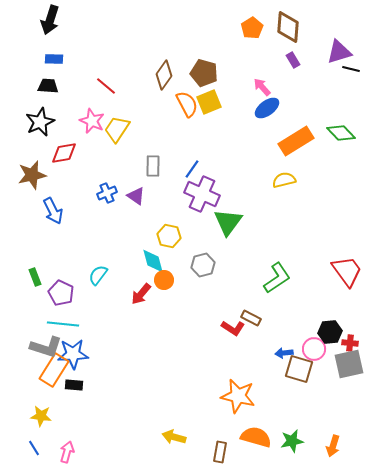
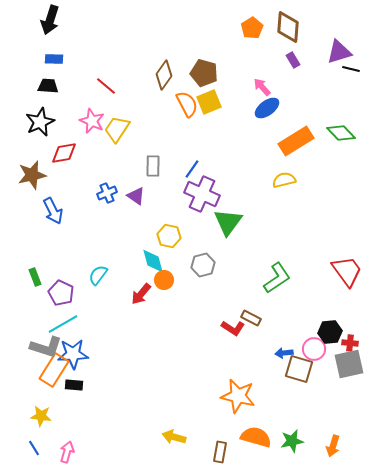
cyan line at (63, 324): rotated 36 degrees counterclockwise
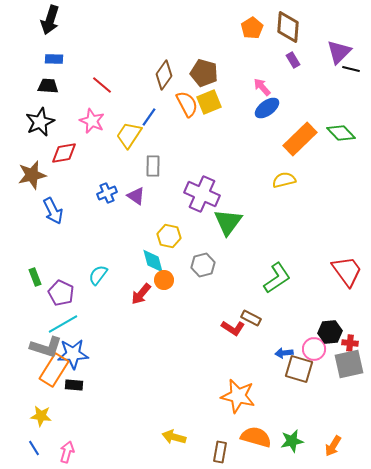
purple triangle at (339, 52): rotated 28 degrees counterclockwise
red line at (106, 86): moved 4 px left, 1 px up
yellow trapezoid at (117, 129): moved 12 px right, 6 px down
orange rectangle at (296, 141): moved 4 px right, 2 px up; rotated 12 degrees counterclockwise
blue line at (192, 169): moved 43 px left, 52 px up
orange arrow at (333, 446): rotated 15 degrees clockwise
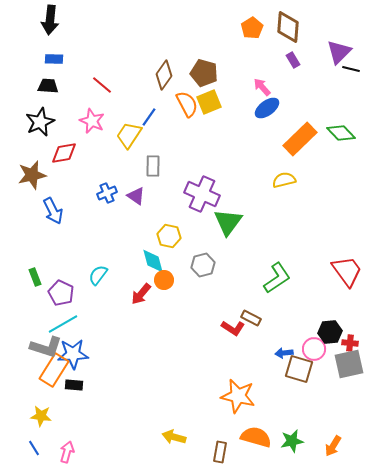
black arrow at (50, 20): rotated 12 degrees counterclockwise
